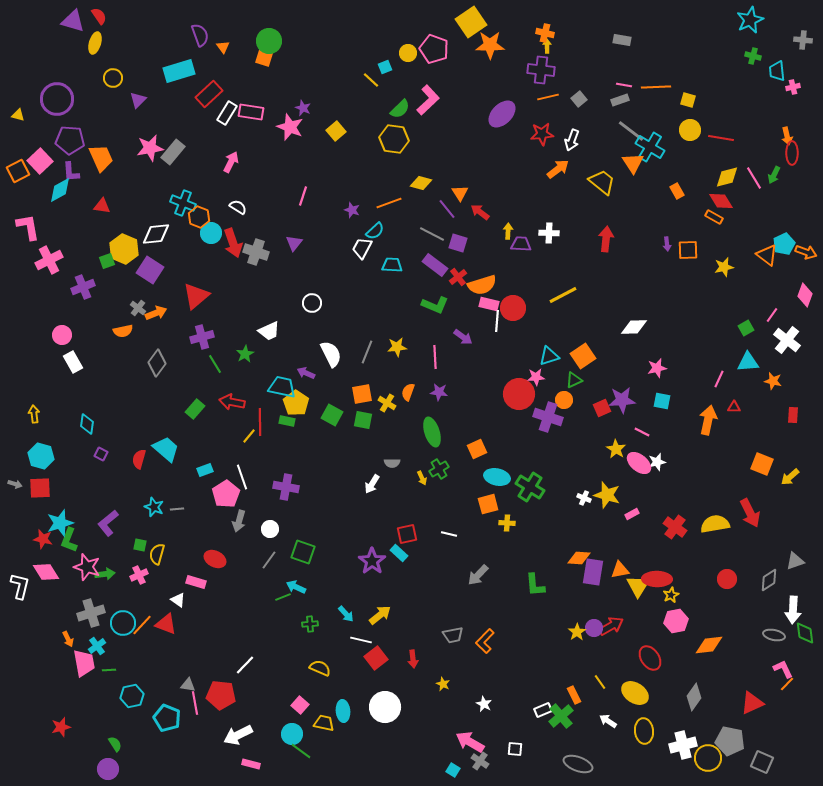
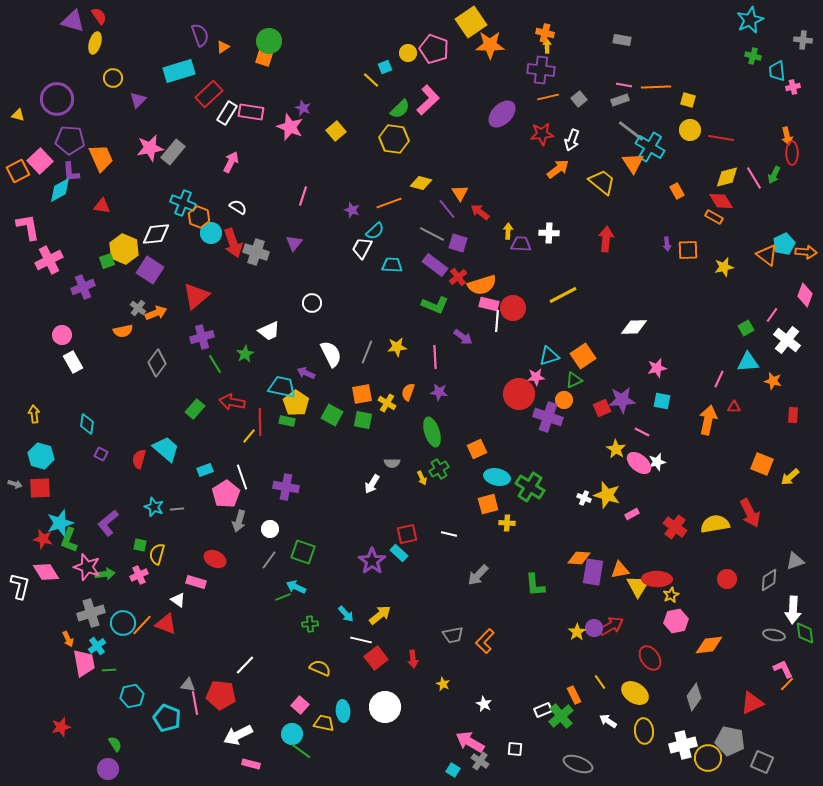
orange triangle at (223, 47): rotated 32 degrees clockwise
orange arrow at (806, 252): rotated 15 degrees counterclockwise
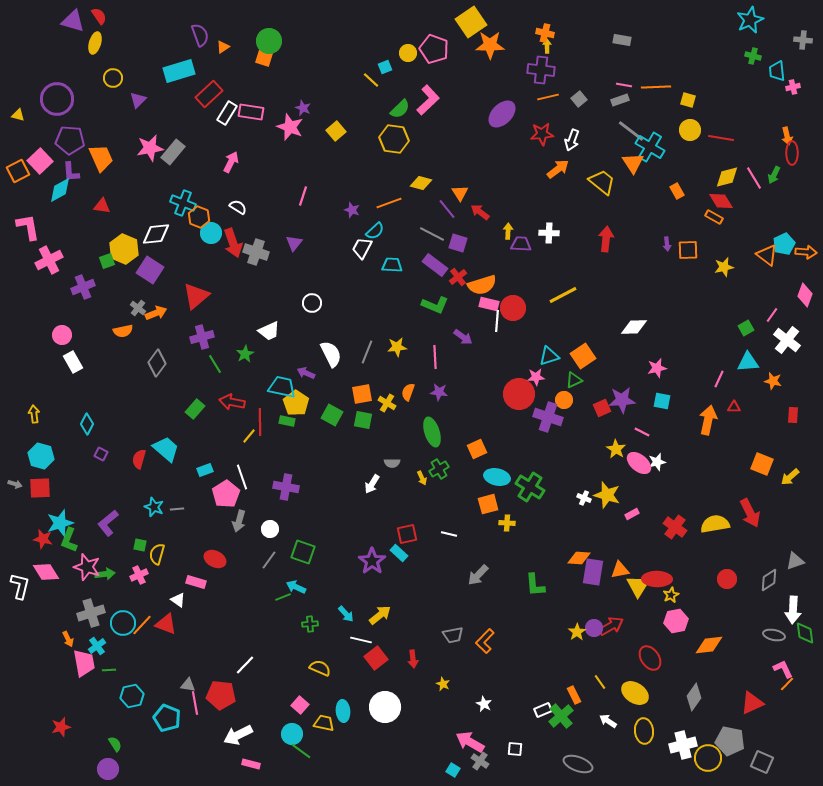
cyan diamond at (87, 424): rotated 20 degrees clockwise
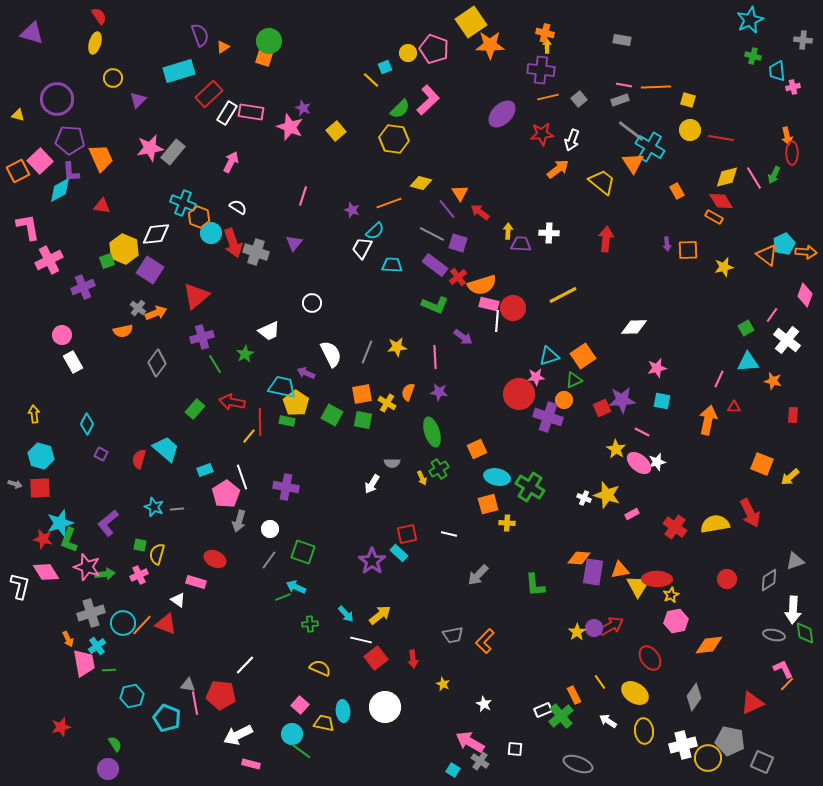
purple triangle at (73, 21): moved 41 px left, 12 px down
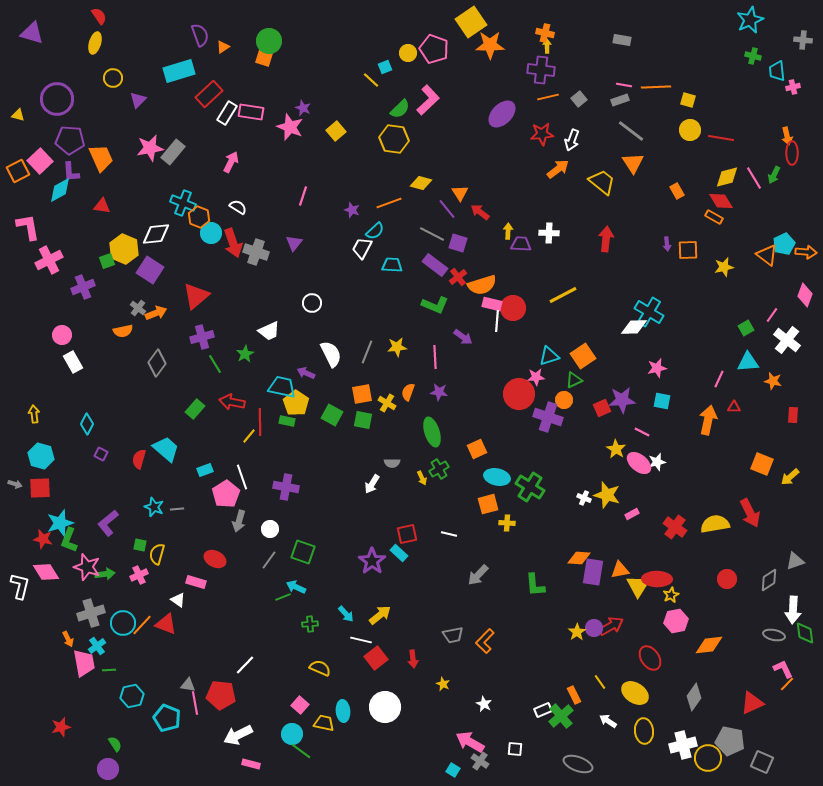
cyan cross at (650, 147): moved 1 px left, 165 px down
pink rectangle at (489, 304): moved 3 px right
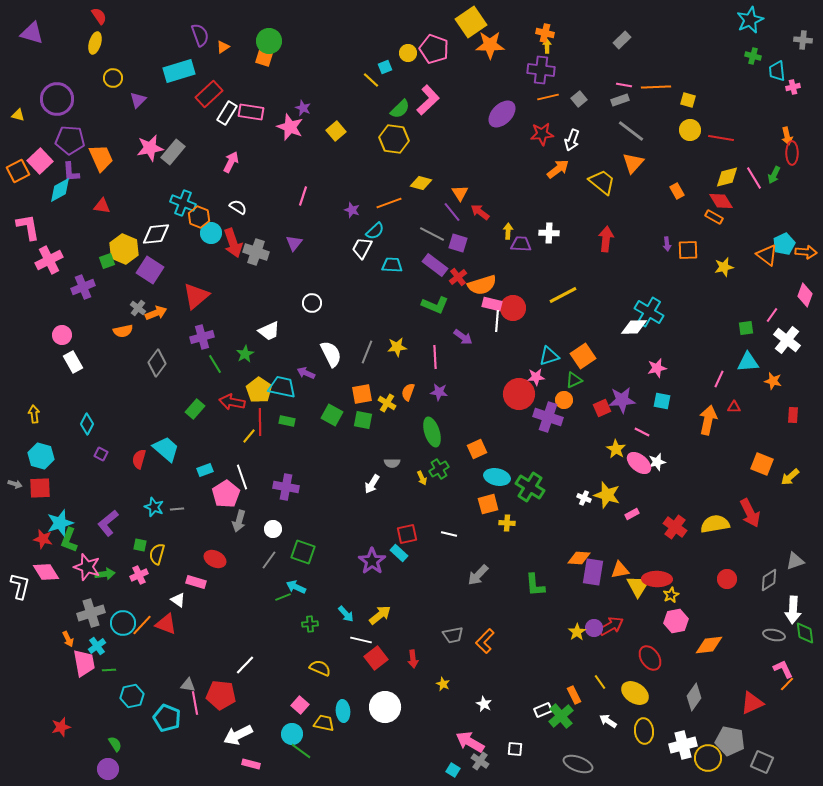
gray rectangle at (622, 40): rotated 54 degrees counterclockwise
orange triangle at (633, 163): rotated 15 degrees clockwise
purple line at (447, 209): moved 5 px right, 3 px down
green square at (746, 328): rotated 21 degrees clockwise
yellow pentagon at (296, 403): moved 37 px left, 13 px up
white circle at (270, 529): moved 3 px right
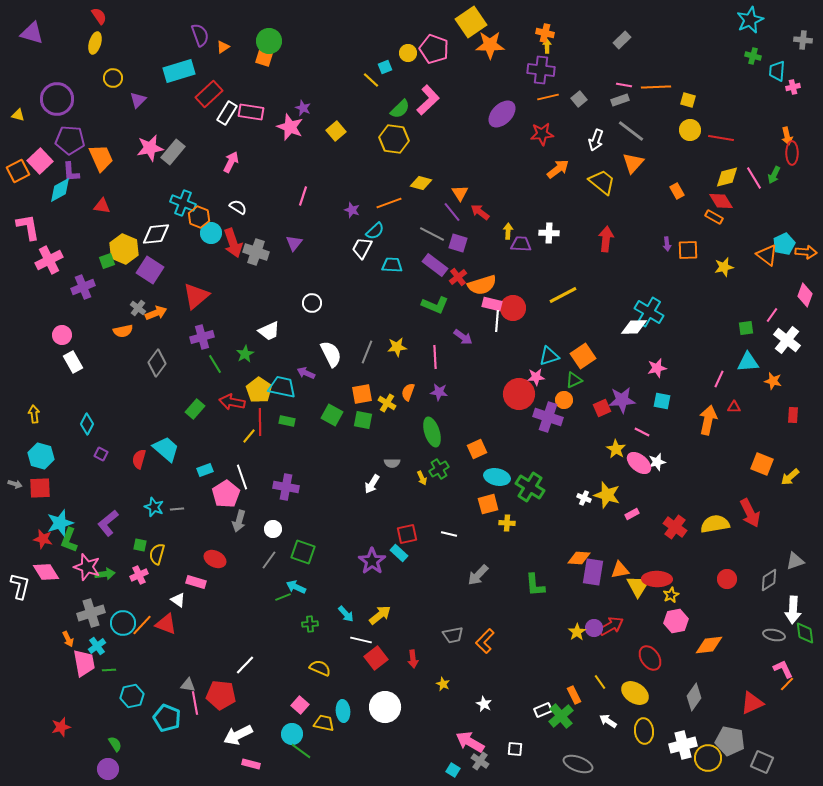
cyan trapezoid at (777, 71): rotated 10 degrees clockwise
white arrow at (572, 140): moved 24 px right
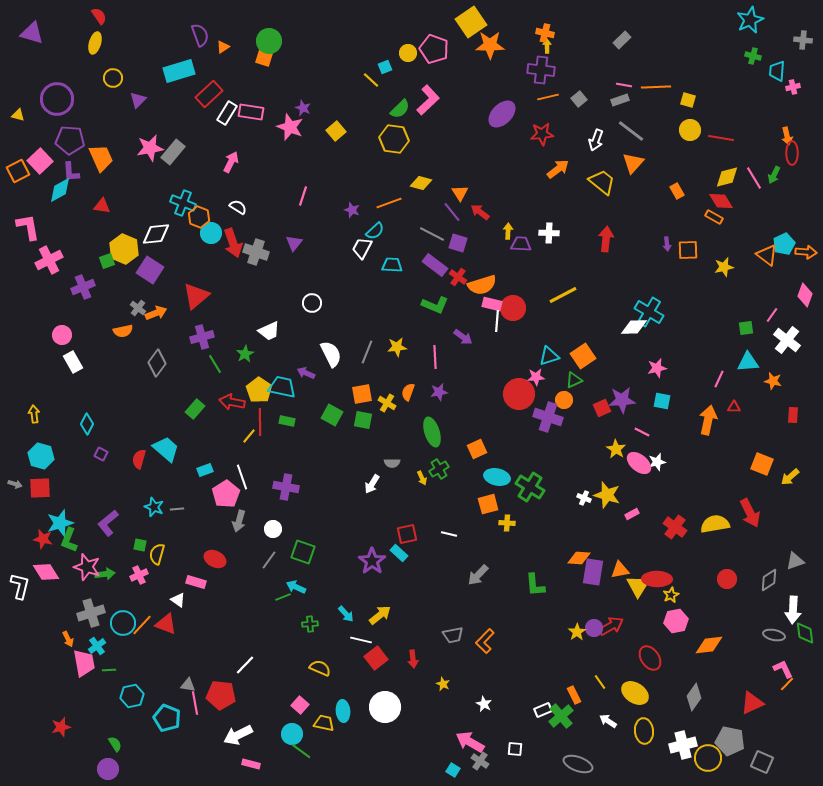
red cross at (458, 277): rotated 18 degrees counterclockwise
purple star at (439, 392): rotated 18 degrees counterclockwise
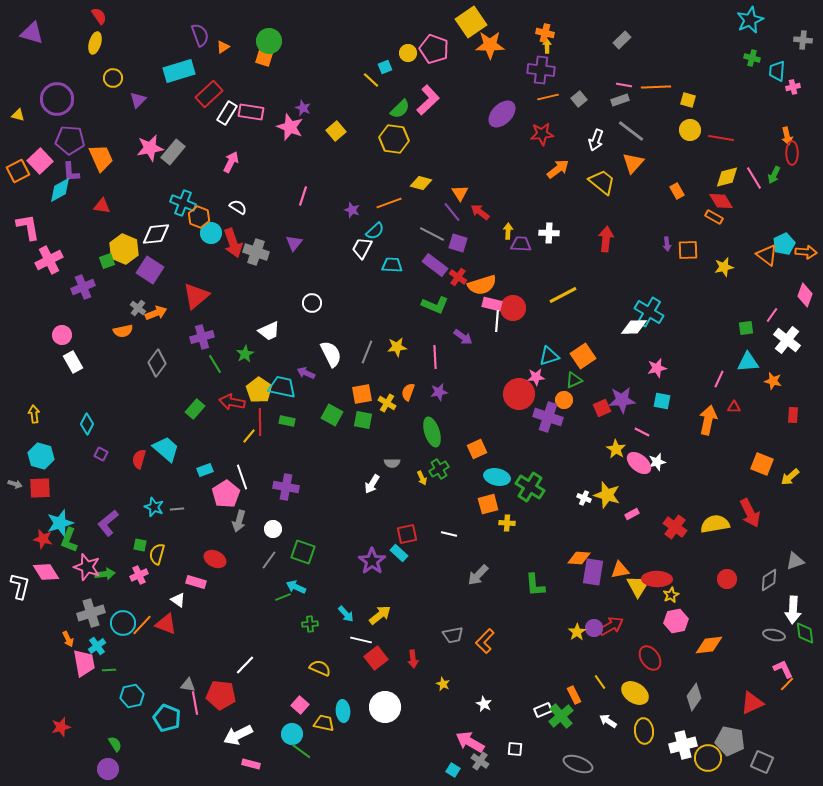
green cross at (753, 56): moved 1 px left, 2 px down
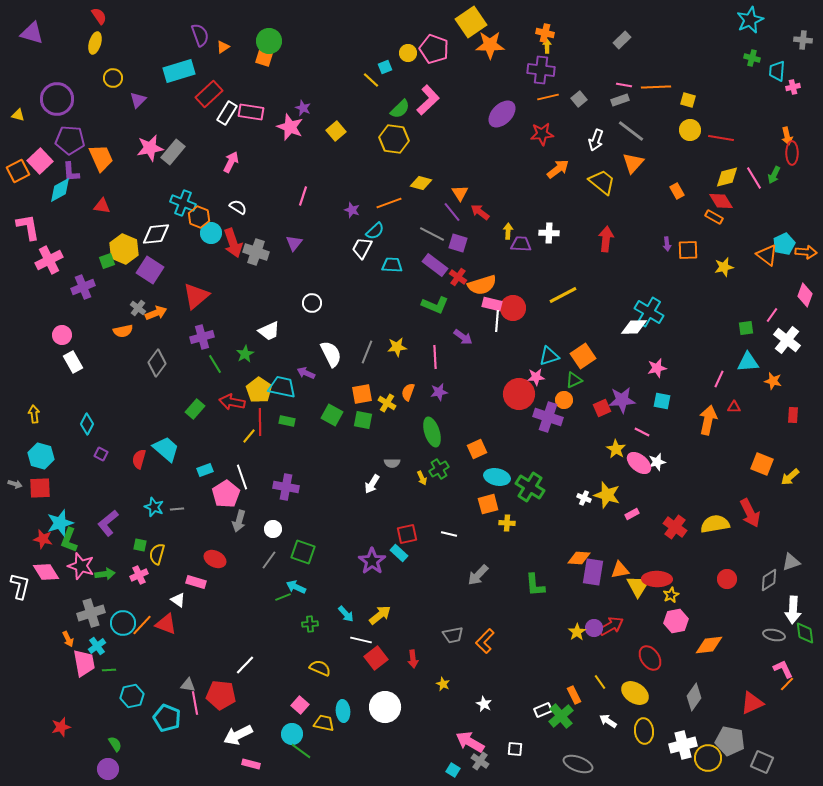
gray triangle at (795, 561): moved 4 px left, 1 px down
pink star at (87, 567): moved 6 px left, 1 px up
